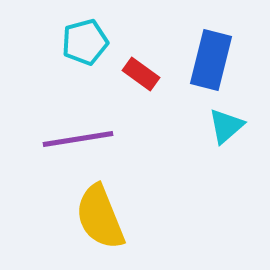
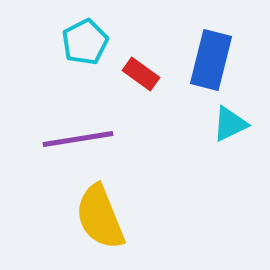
cyan pentagon: rotated 12 degrees counterclockwise
cyan triangle: moved 4 px right, 2 px up; rotated 15 degrees clockwise
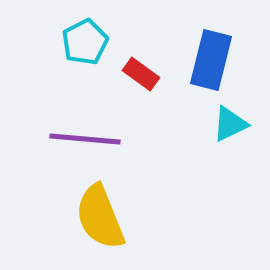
purple line: moved 7 px right; rotated 14 degrees clockwise
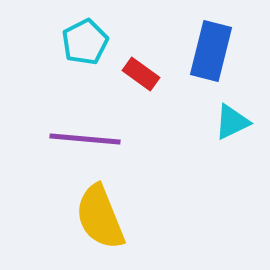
blue rectangle: moved 9 px up
cyan triangle: moved 2 px right, 2 px up
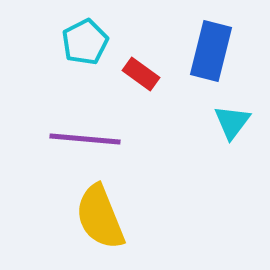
cyan triangle: rotated 27 degrees counterclockwise
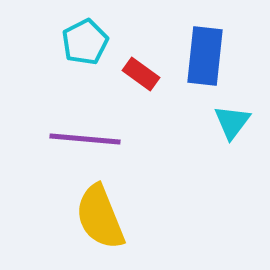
blue rectangle: moved 6 px left, 5 px down; rotated 8 degrees counterclockwise
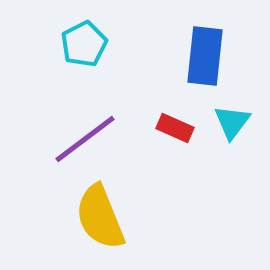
cyan pentagon: moved 1 px left, 2 px down
red rectangle: moved 34 px right, 54 px down; rotated 12 degrees counterclockwise
purple line: rotated 42 degrees counterclockwise
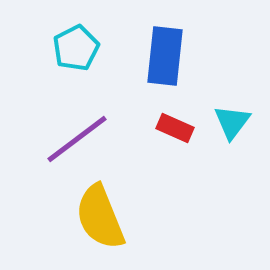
cyan pentagon: moved 8 px left, 4 px down
blue rectangle: moved 40 px left
purple line: moved 8 px left
